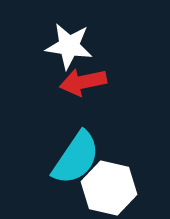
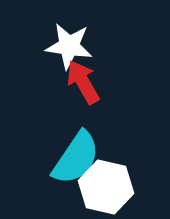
red arrow: rotated 72 degrees clockwise
white hexagon: moved 3 px left, 1 px up
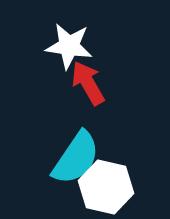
red arrow: moved 5 px right, 1 px down
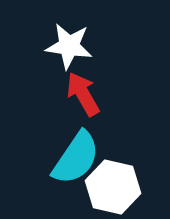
red arrow: moved 5 px left, 11 px down
white hexagon: moved 7 px right
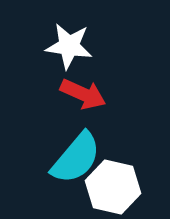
red arrow: rotated 144 degrees clockwise
cyan semicircle: rotated 6 degrees clockwise
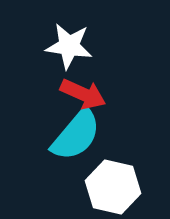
cyan semicircle: moved 23 px up
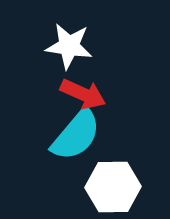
white hexagon: rotated 14 degrees counterclockwise
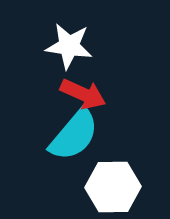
cyan semicircle: moved 2 px left
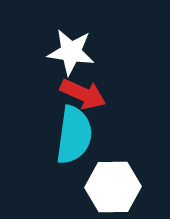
white star: moved 2 px right, 6 px down
cyan semicircle: rotated 32 degrees counterclockwise
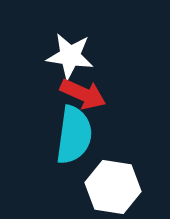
white star: moved 1 px left, 4 px down
white hexagon: rotated 10 degrees clockwise
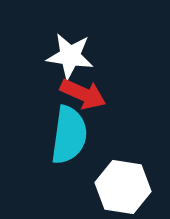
cyan semicircle: moved 5 px left
white hexagon: moved 10 px right
